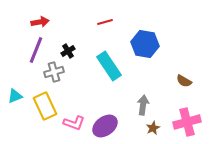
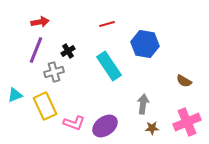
red line: moved 2 px right, 2 px down
cyan triangle: moved 1 px up
gray arrow: moved 1 px up
pink cross: rotated 8 degrees counterclockwise
brown star: moved 1 px left; rotated 24 degrees clockwise
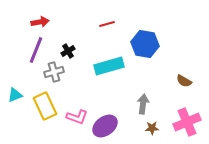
cyan rectangle: rotated 72 degrees counterclockwise
pink L-shape: moved 3 px right, 6 px up
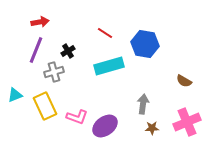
red line: moved 2 px left, 9 px down; rotated 49 degrees clockwise
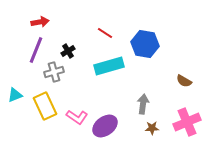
pink L-shape: rotated 15 degrees clockwise
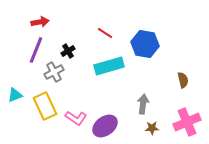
gray cross: rotated 12 degrees counterclockwise
brown semicircle: moved 1 px left, 1 px up; rotated 133 degrees counterclockwise
pink L-shape: moved 1 px left, 1 px down
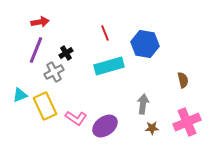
red line: rotated 35 degrees clockwise
black cross: moved 2 px left, 2 px down
cyan triangle: moved 5 px right
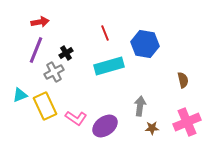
gray arrow: moved 3 px left, 2 px down
